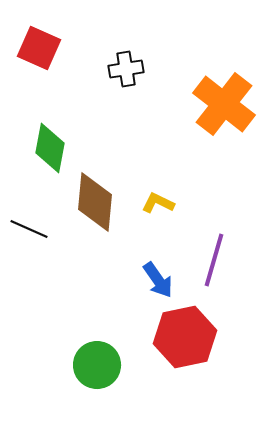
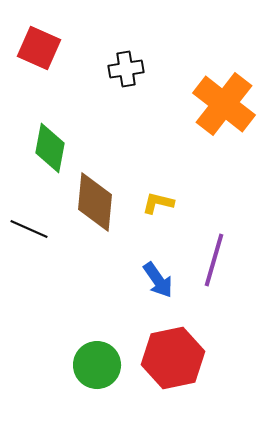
yellow L-shape: rotated 12 degrees counterclockwise
red hexagon: moved 12 px left, 21 px down
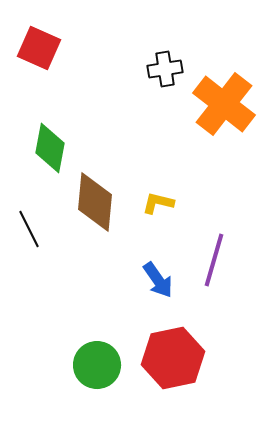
black cross: moved 39 px right
black line: rotated 39 degrees clockwise
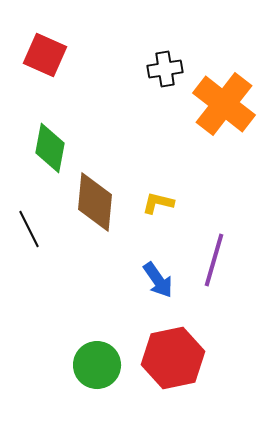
red square: moved 6 px right, 7 px down
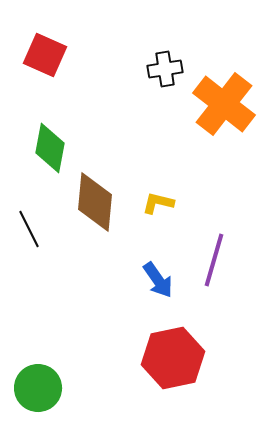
green circle: moved 59 px left, 23 px down
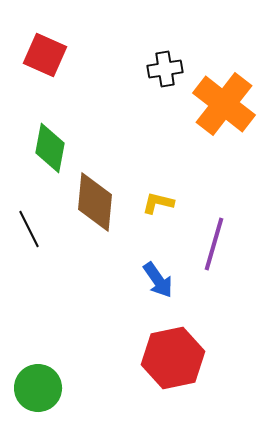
purple line: moved 16 px up
